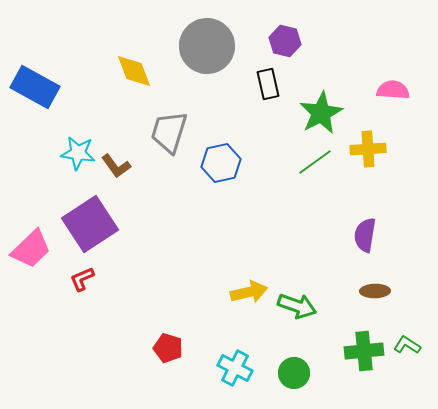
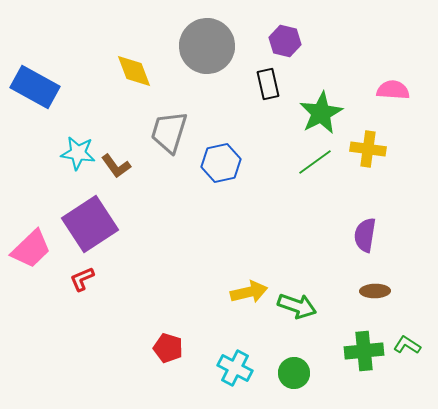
yellow cross: rotated 12 degrees clockwise
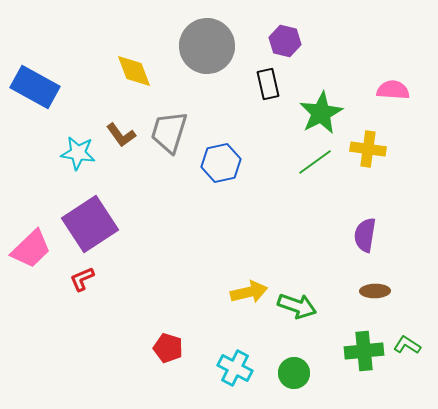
brown L-shape: moved 5 px right, 31 px up
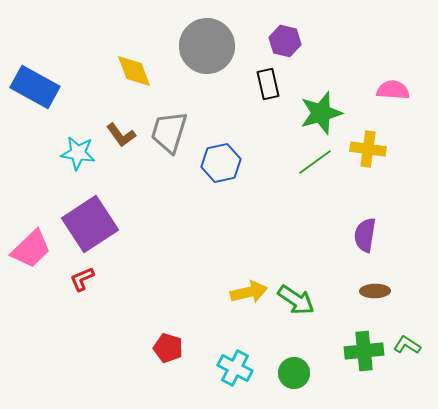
green star: rotated 12 degrees clockwise
green arrow: moved 1 px left, 6 px up; rotated 15 degrees clockwise
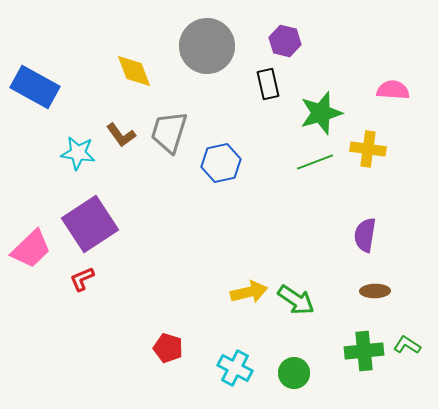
green line: rotated 15 degrees clockwise
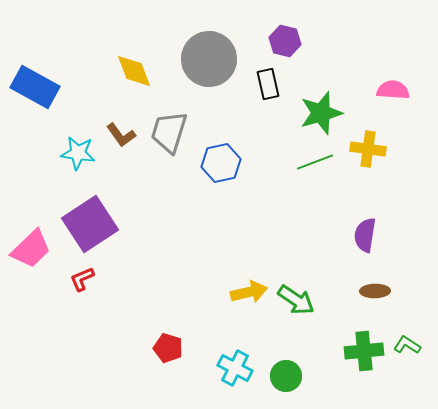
gray circle: moved 2 px right, 13 px down
green circle: moved 8 px left, 3 px down
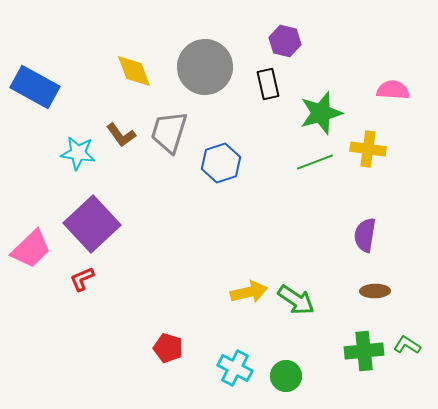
gray circle: moved 4 px left, 8 px down
blue hexagon: rotated 6 degrees counterclockwise
purple square: moved 2 px right; rotated 10 degrees counterclockwise
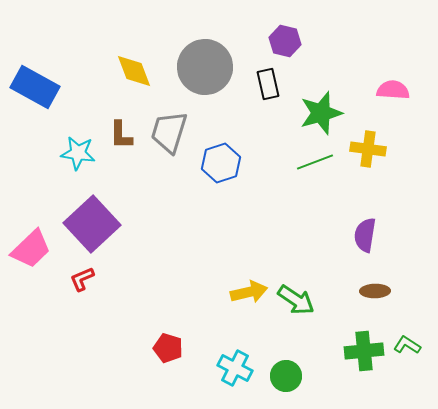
brown L-shape: rotated 36 degrees clockwise
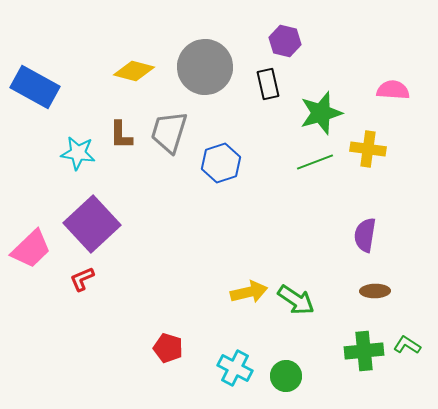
yellow diamond: rotated 54 degrees counterclockwise
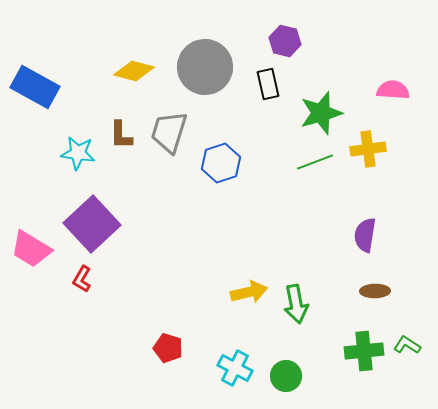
yellow cross: rotated 16 degrees counterclockwise
pink trapezoid: rotated 75 degrees clockwise
red L-shape: rotated 36 degrees counterclockwise
green arrow: moved 4 px down; rotated 45 degrees clockwise
